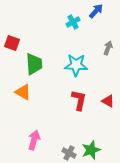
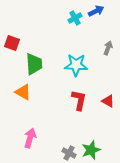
blue arrow: rotated 21 degrees clockwise
cyan cross: moved 2 px right, 4 px up
pink arrow: moved 4 px left, 2 px up
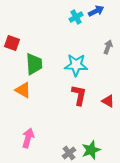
cyan cross: moved 1 px right, 1 px up
gray arrow: moved 1 px up
orange triangle: moved 2 px up
red L-shape: moved 5 px up
pink arrow: moved 2 px left
gray cross: rotated 24 degrees clockwise
